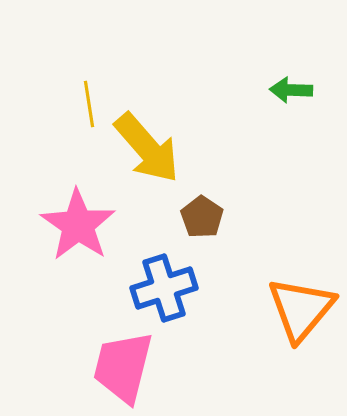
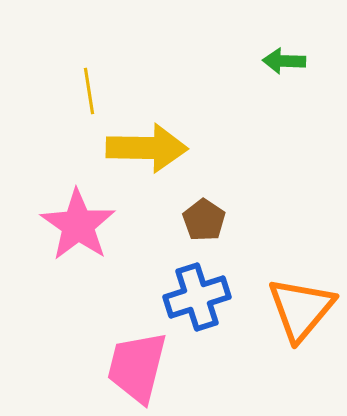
green arrow: moved 7 px left, 29 px up
yellow line: moved 13 px up
yellow arrow: rotated 48 degrees counterclockwise
brown pentagon: moved 2 px right, 3 px down
blue cross: moved 33 px right, 9 px down
pink trapezoid: moved 14 px right
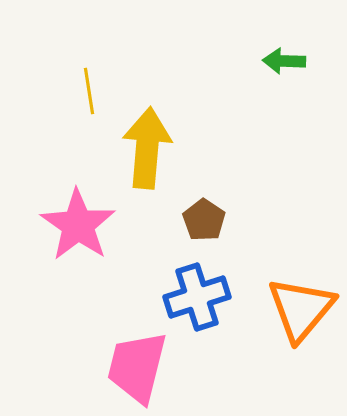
yellow arrow: rotated 86 degrees counterclockwise
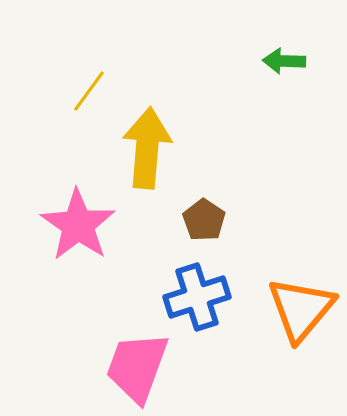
yellow line: rotated 45 degrees clockwise
pink trapezoid: rotated 6 degrees clockwise
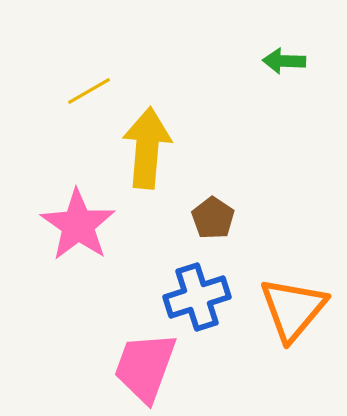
yellow line: rotated 24 degrees clockwise
brown pentagon: moved 9 px right, 2 px up
orange triangle: moved 8 px left
pink trapezoid: moved 8 px right
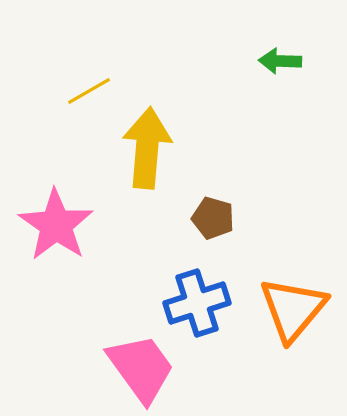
green arrow: moved 4 px left
brown pentagon: rotated 18 degrees counterclockwise
pink star: moved 22 px left
blue cross: moved 6 px down
pink trapezoid: moved 4 px left, 1 px down; rotated 124 degrees clockwise
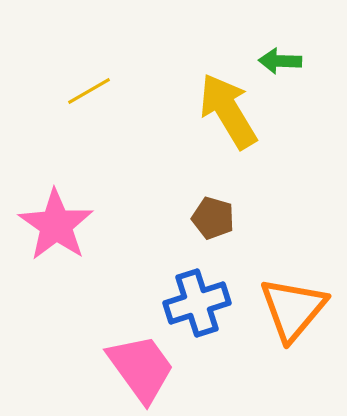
yellow arrow: moved 81 px right, 37 px up; rotated 36 degrees counterclockwise
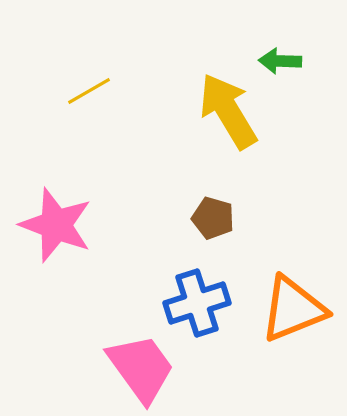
pink star: rotated 14 degrees counterclockwise
orange triangle: rotated 28 degrees clockwise
